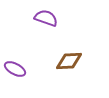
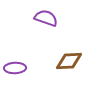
purple ellipse: moved 1 px up; rotated 30 degrees counterclockwise
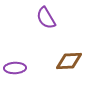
purple semicircle: rotated 140 degrees counterclockwise
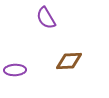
purple ellipse: moved 2 px down
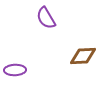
brown diamond: moved 14 px right, 5 px up
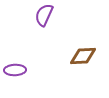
purple semicircle: moved 2 px left, 3 px up; rotated 55 degrees clockwise
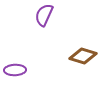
brown diamond: rotated 20 degrees clockwise
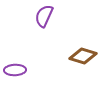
purple semicircle: moved 1 px down
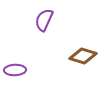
purple semicircle: moved 4 px down
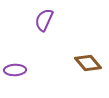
brown diamond: moved 5 px right, 7 px down; rotated 32 degrees clockwise
